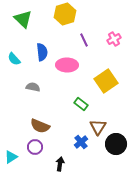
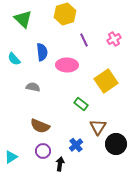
blue cross: moved 5 px left, 3 px down
purple circle: moved 8 px right, 4 px down
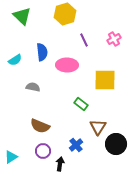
green triangle: moved 1 px left, 3 px up
cyan semicircle: moved 1 px right, 1 px down; rotated 80 degrees counterclockwise
yellow square: moved 1 px left, 1 px up; rotated 35 degrees clockwise
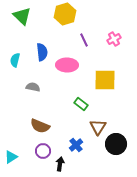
cyan semicircle: rotated 136 degrees clockwise
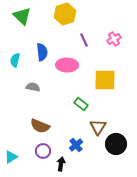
black arrow: moved 1 px right
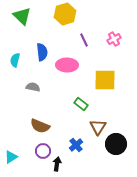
black arrow: moved 4 px left
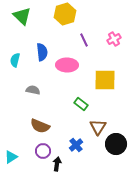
gray semicircle: moved 3 px down
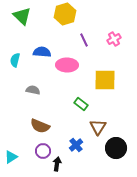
blue semicircle: rotated 78 degrees counterclockwise
black circle: moved 4 px down
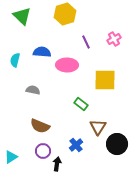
purple line: moved 2 px right, 2 px down
black circle: moved 1 px right, 4 px up
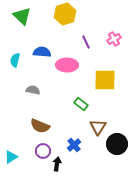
blue cross: moved 2 px left
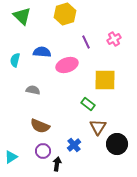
pink ellipse: rotated 20 degrees counterclockwise
green rectangle: moved 7 px right
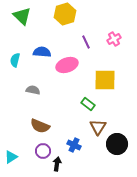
blue cross: rotated 24 degrees counterclockwise
